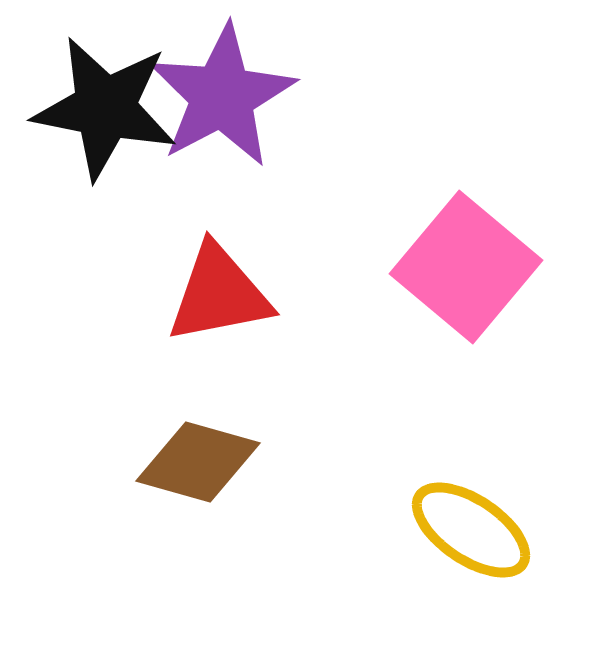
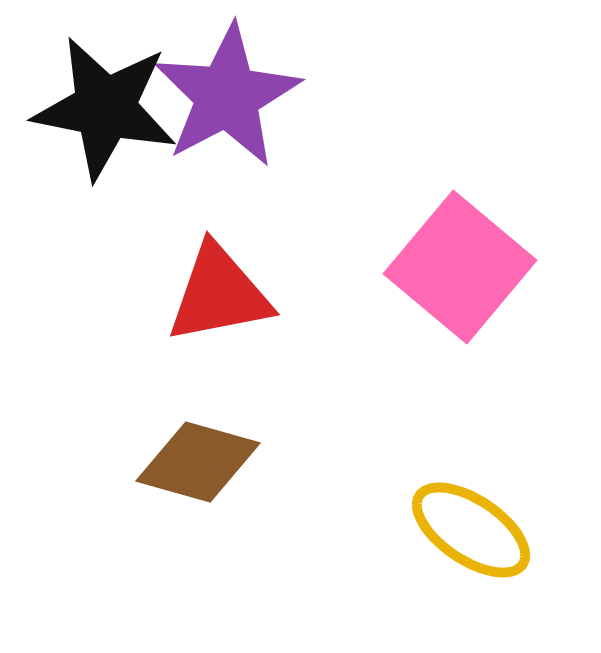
purple star: moved 5 px right
pink square: moved 6 px left
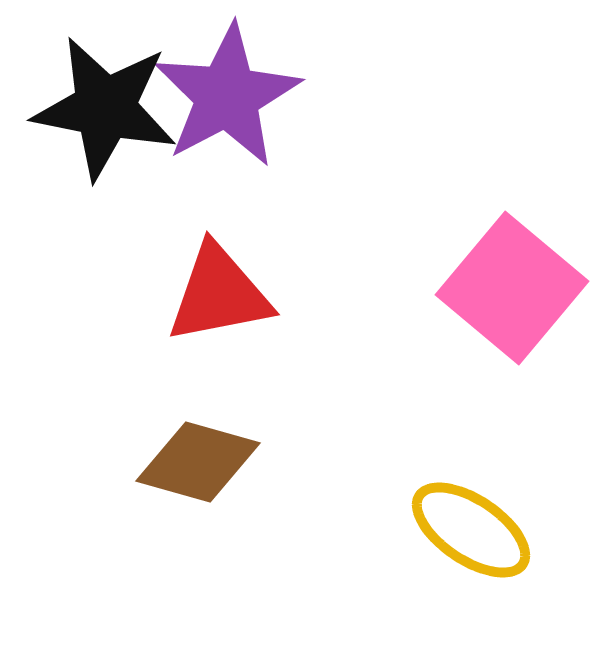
pink square: moved 52 px right, 21 px down
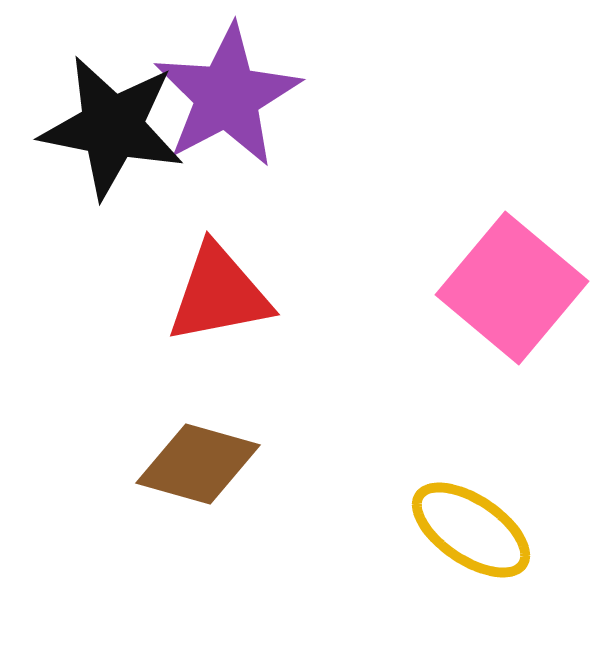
black star: moved 7 px right, 19 px down
brown diamond: moved 2 px down
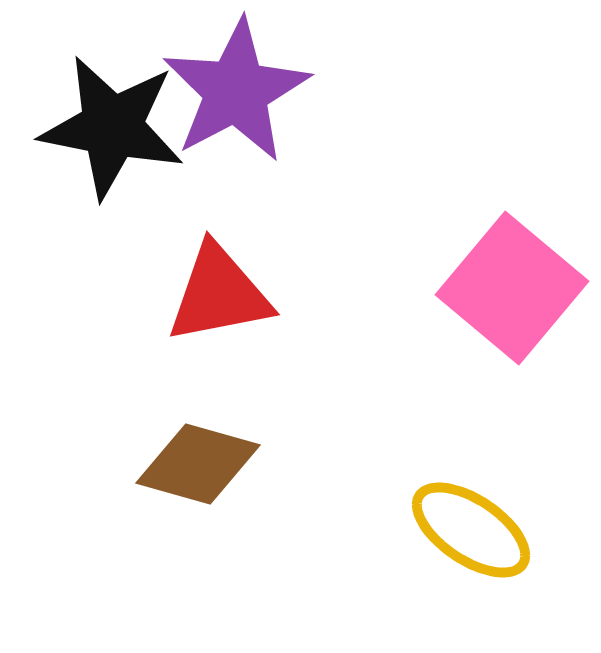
purple star: moved 9 px right, 5 px up
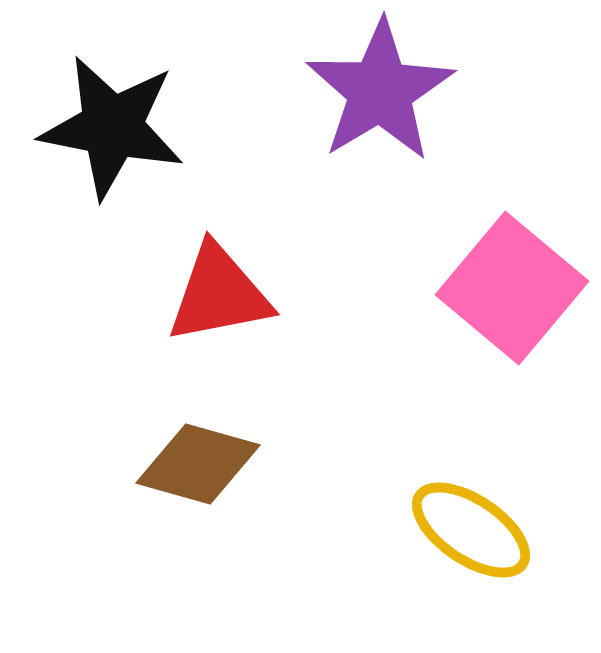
purple star: moved 144 px right; rotated 3 degrees counterclockwise
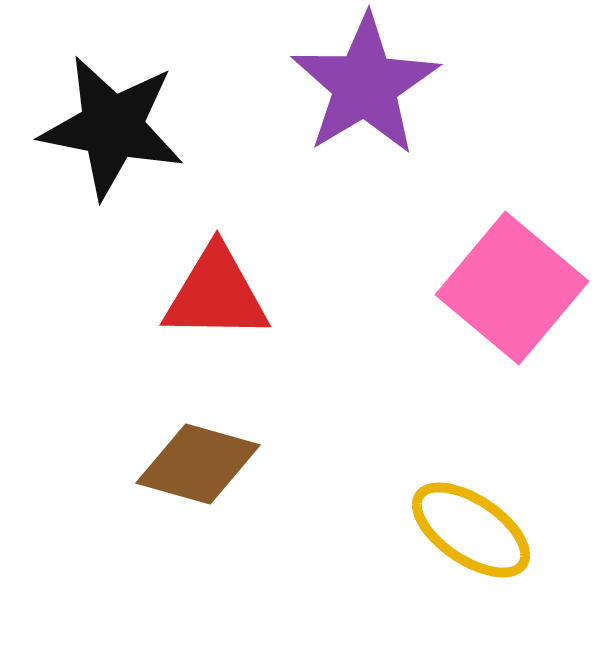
purple star: moved 15 px left, 6 px up
red triangle: moved 3 px left; rotated 12 degrees clockwise
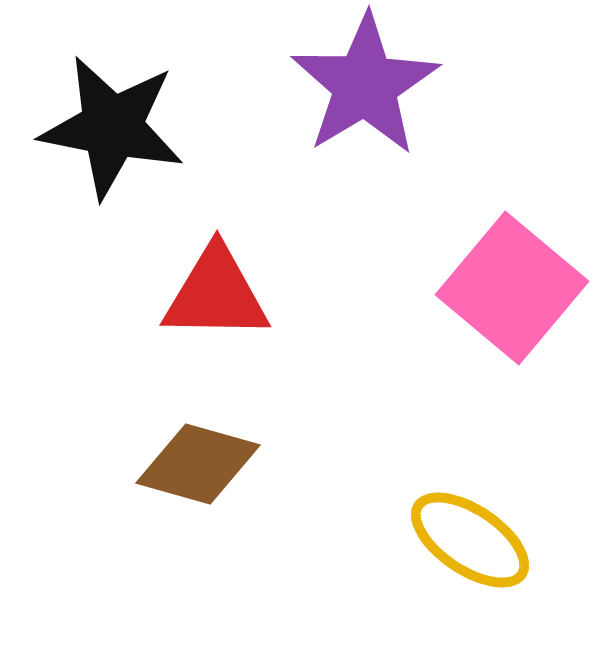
yellow ellipse: moved 1 px left, 10 px down
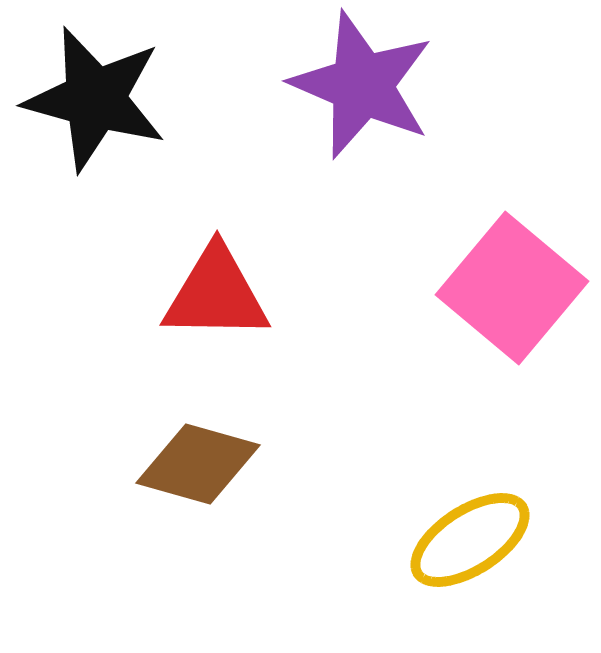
purple star: moved 3 px left; rotated 18 degrees counterclockwise
black star: moved 17 px left, 28 px up; rotated 4 degrees clockwise
yellow ellipse: rotated 67 degrees counterclockwise
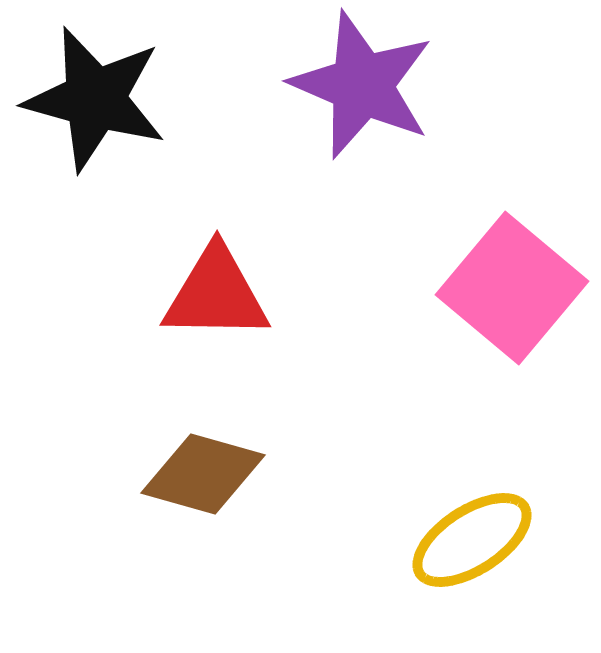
brown diamond: moved 5 px right, 10 px down
yellow ellipse: moved 2 px right
